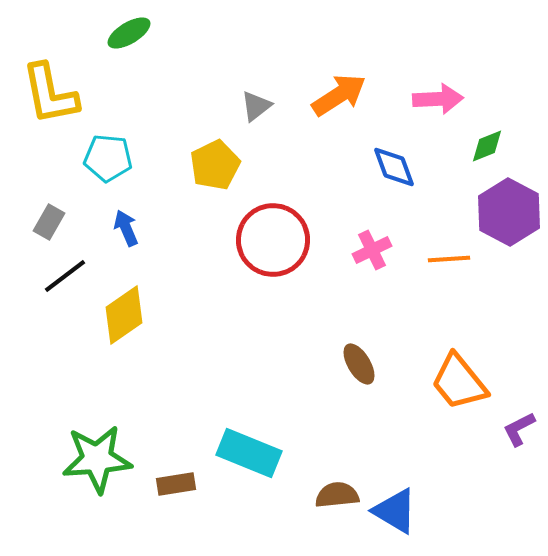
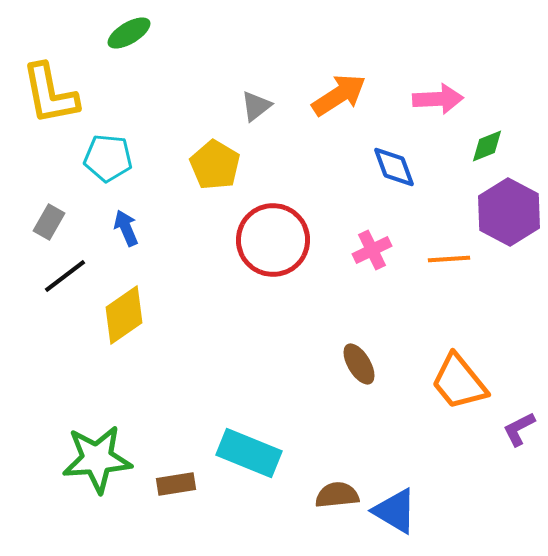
yellow pentagon: rotated 15 degrees counterclockwise
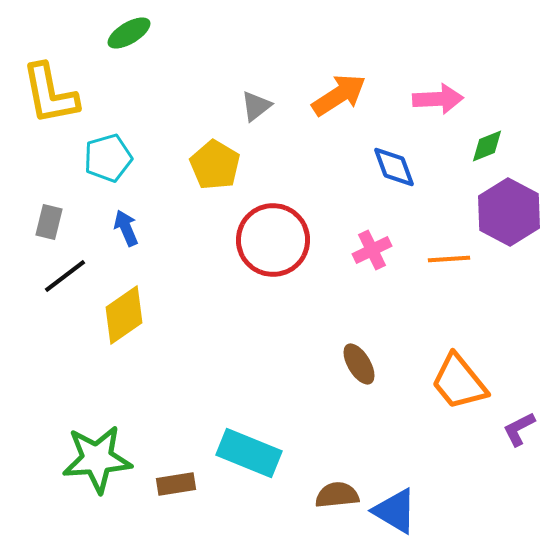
cyan pentagon: rotated 21 degrees counterclockwise
gray rectangle: rotated 16 degrees counterclockwise
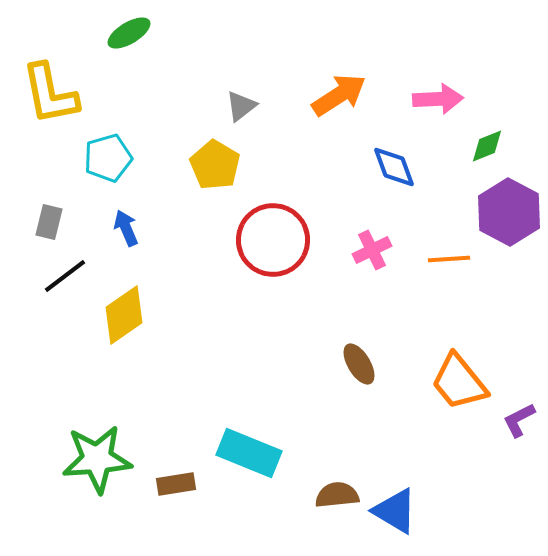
gray triangle: moved 15 px left
purple L-shape: moved 9 px up
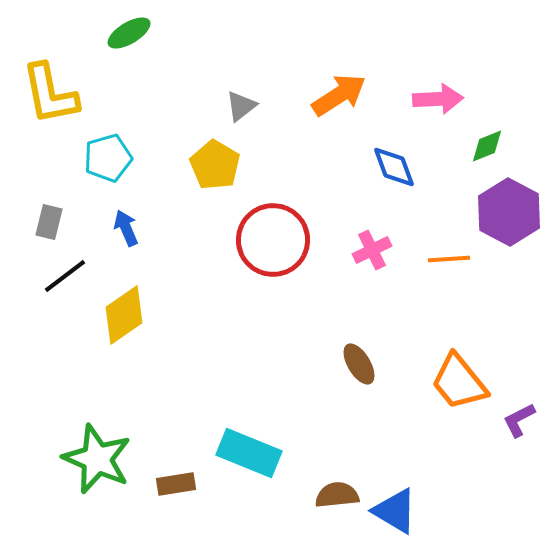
green star: rotated 28 degrees clockwise
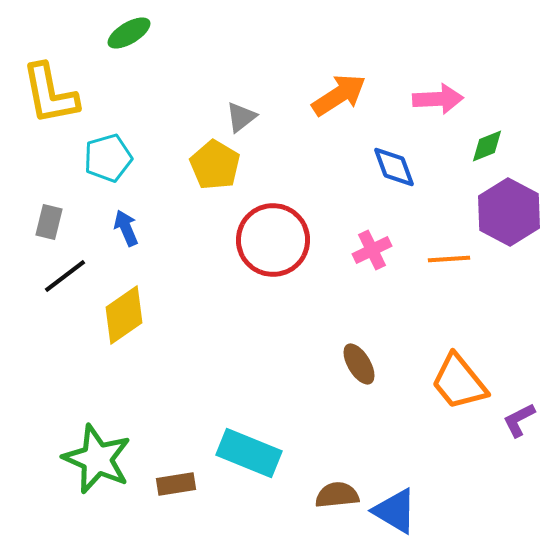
gray triangle: moved 11 px down
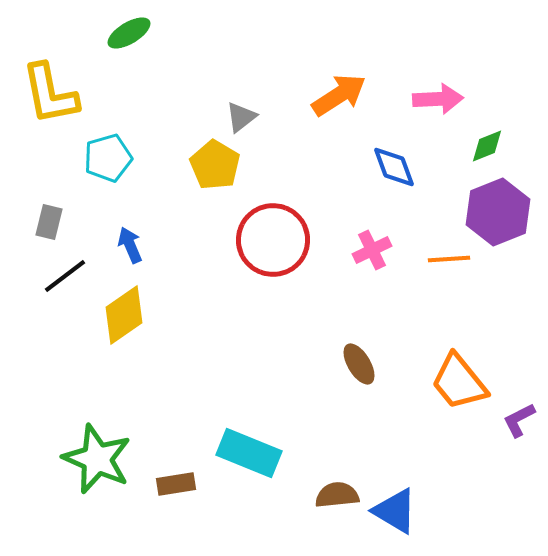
purple hexagon: moved 11 px left; rotated 10 degrees clockwise
blue arrow: moved 4 px right, 17 px down
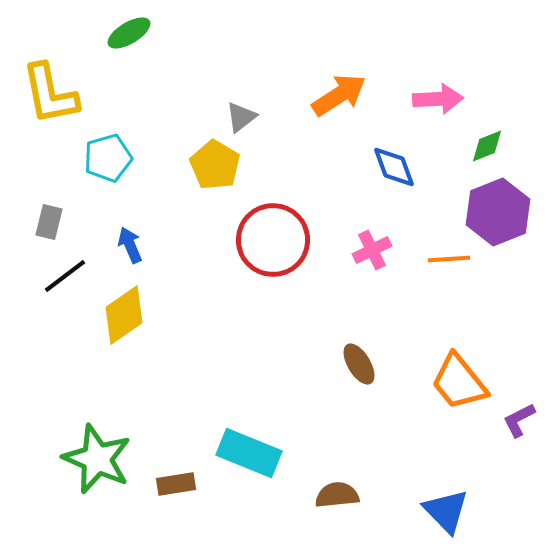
blue triangle: moved 51 px right; rotated 15 degrees clockwise
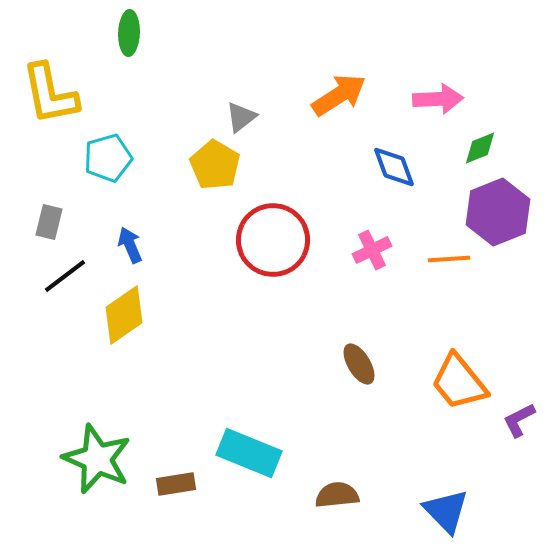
green ellipse: rotated 57 degrees counterclockwise
green diamond: moved 7 px left, 2 px down
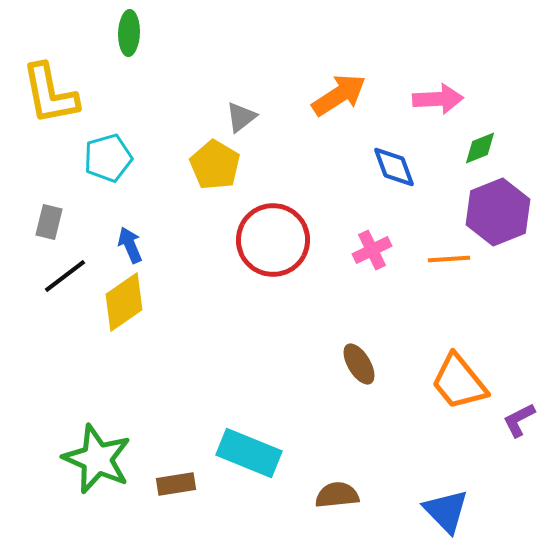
yellow diamond: moved 13 px up
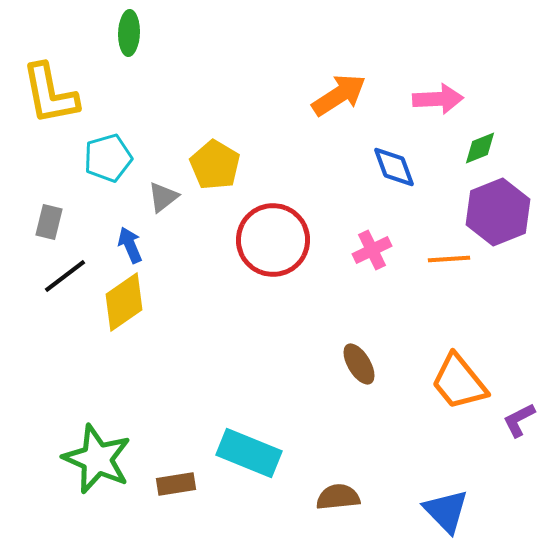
gray triangle: moved 78 px left, 80 px down
brown semicircle: moved 1 px right, 2 px down
